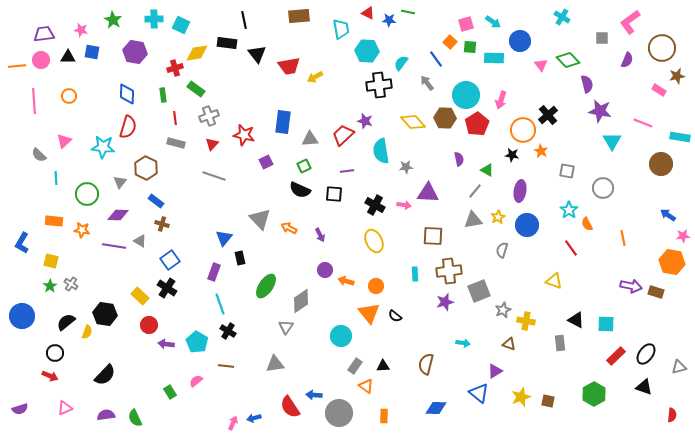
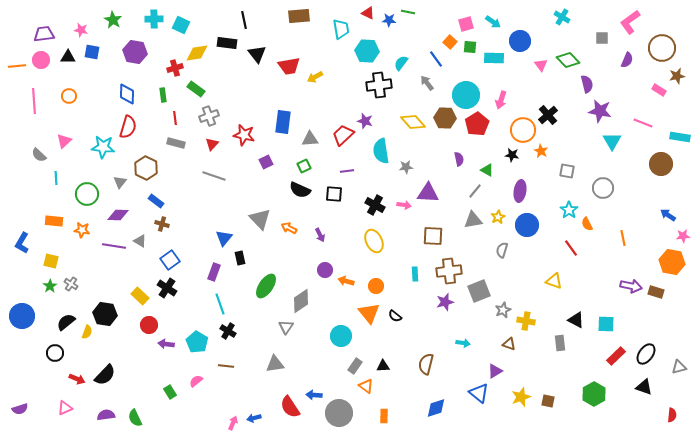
red arrow at (50, 376): moved 27 px right, 3 px down
blue diamond at (436, 408): rotated 20 degrees counterclockwise
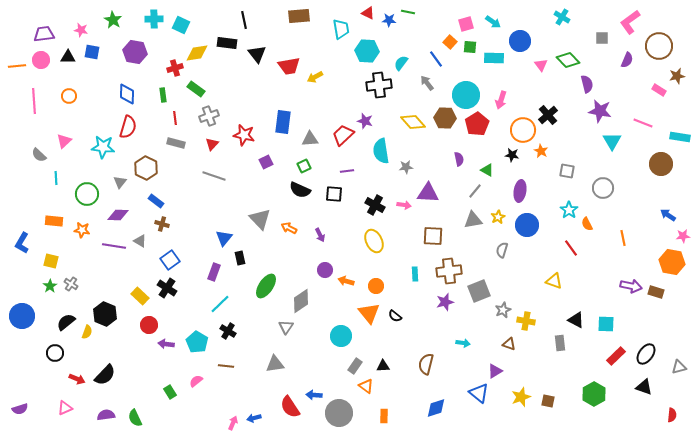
brown circle at (662, 48): moved 3 px left, 2 px up
cyan line at (220, 304): rotated 65 degrees clockwise
black hexagon at (105, 314): rotated 15 degrees clockwise
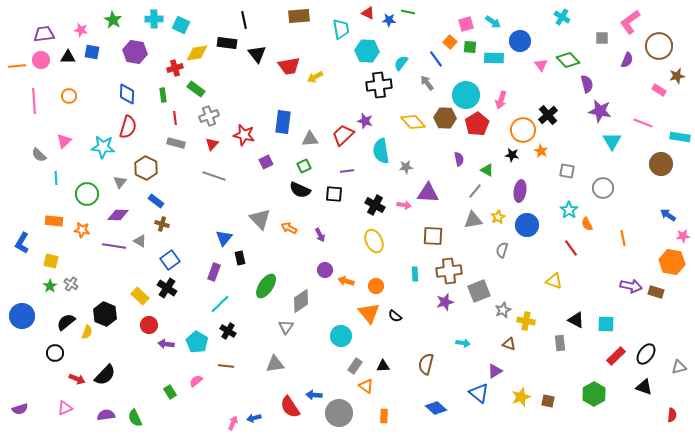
blue diamond at (436, 408): rotated 60 degrees clockwise
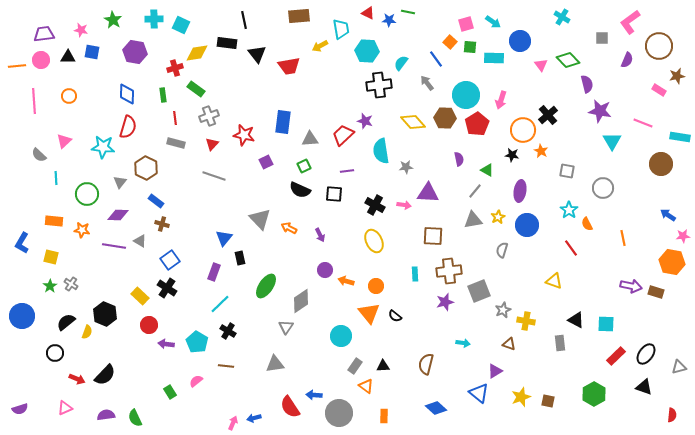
yellow arrow at (315, 77): moved 5 px right, 31 px up
yellow square at (51, 261): moved 4 px up
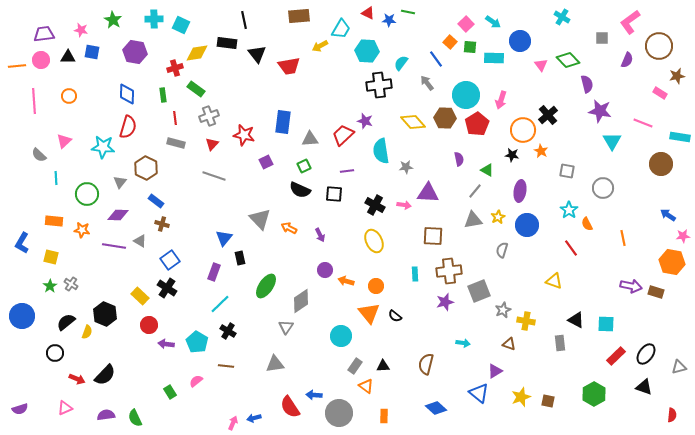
pink square at (466, 24): rotated 28 degrees counterclockwise
cyan trapezoid at (341, 29): rotated 40 degrees clockwise
pink rectangle at (659, 90): moved 1 px right, 3 px down
